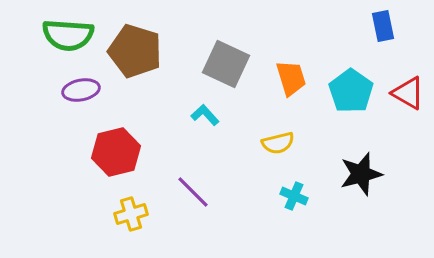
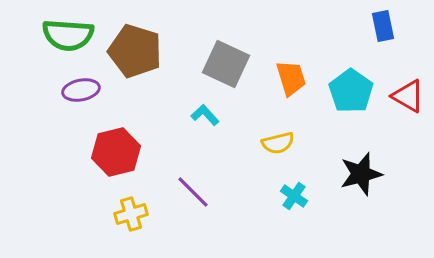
red triangle: moved 3 px down
cyan cross: rotated 12 degrees clockwise
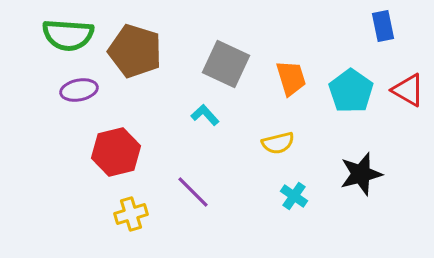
purple ellipse: moved 2 px left
red triangle: moved 6 px up
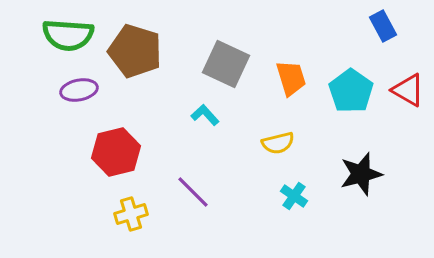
blue rectangle: rotated 16 degrees counterclockwise
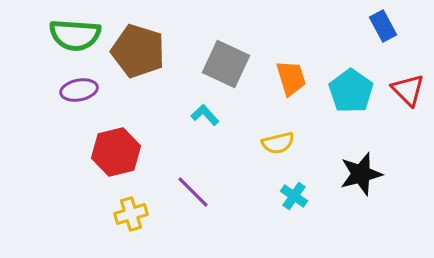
green semicircle: moved 7 px right
brown pentagon: moved 3 px right
red triangle: rotated 15 degrees clockwise
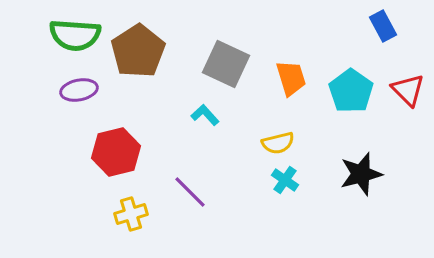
brown pentagon: rotated 22 degrees clockwise
purple line: moved 3 px left
cyan cross: moved 9 px left, 16 px up
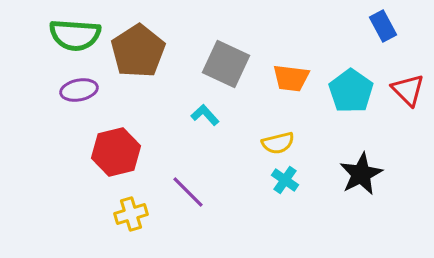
orange trapezoid: rotated 114 degrees clockwise
black star: rotated 12 degrees counterclockwise
purple line: moved 2 px left
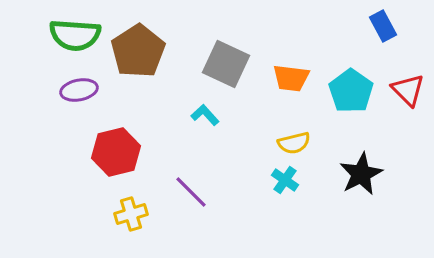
yellow semicircle: moved 16 px right
purple line: moved 3 px right
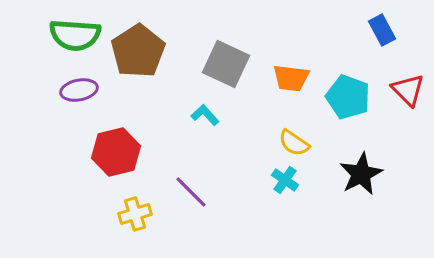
blue rectangle: moved 1 px left, 4 px down
cyan pentagon: moved 3 px left, 6 px down; rotated 15 degrees counterclockwise
yellow semicircle: rotated 48 degrees clockwise
yellow cross: moved 4 px right
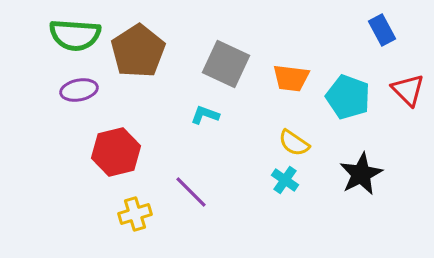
cyan L-shape: rotated 28 degrees counterclockwise
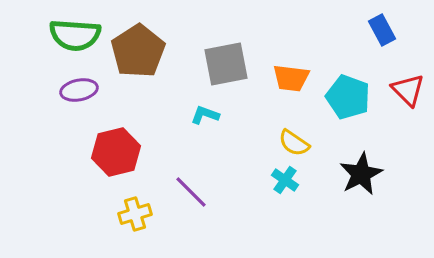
gray square: rotated 36 degrees counterclockwise
